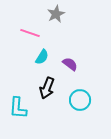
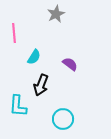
pink line: moved 16 px left; rotated 66 degrees clockwise
cyan semicircle: moved 8 px left
black arrow: moved 6 px left, 3 px up
cyan circle: moved 17 px left, 19 px down
cyan L-shape: moved 2 px up
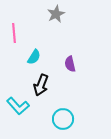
purple semicircle: rotated 140 degrees counterclockwise
cyan L-shape: rotated 45 degrees counterclockwise
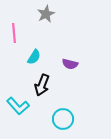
gray star: moved 10 px left
purple semicircle: rotated 63 degrees counterclockwise
black arrow: moved 1 px right
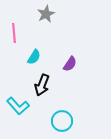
purple semicircle: rotated 70 degrees counterclockwise
cyan circle: moved 1 px left, 2 px down
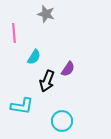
gray star: rotated 30 degrees counterclockwise
purple semicircle: moved 2 px left, 5 px down
black arrow: moved 5 px right, 4 px up
cyan L-shape: moved 4 px right; rotated 40 degrees counterclockwise
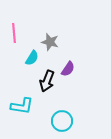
gray star: moved 4 px right, 28 px down
cyan semicircle: moved 2 px left, 1 px down
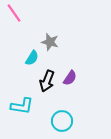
pink line: moved 20 px up; rotated 30 degrees counterclockwise
purple semicircle: moved 2 px right, 9 px down
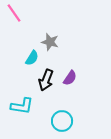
black arrow: moved 1 px left, 1 px up
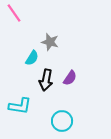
black arrow: rotated 10 degrees counterclockwise
cyan L-shape: moved 2 px left
